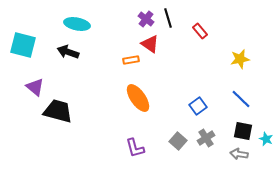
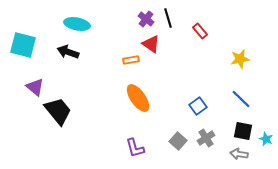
red triangle: moved 1 px right
black trapezoid: rotated 36 degrees clockwise
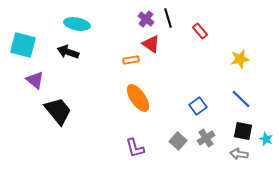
purple triangle: moved 7 px up
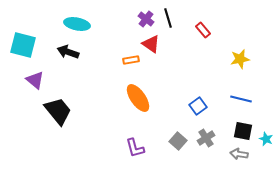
red rectangle: moved 3 px right, 1 px up
blue line: rotated 30 degrees counterclockwise
